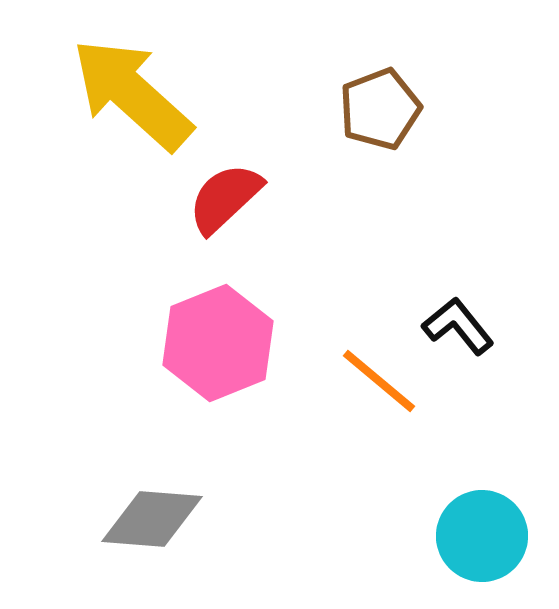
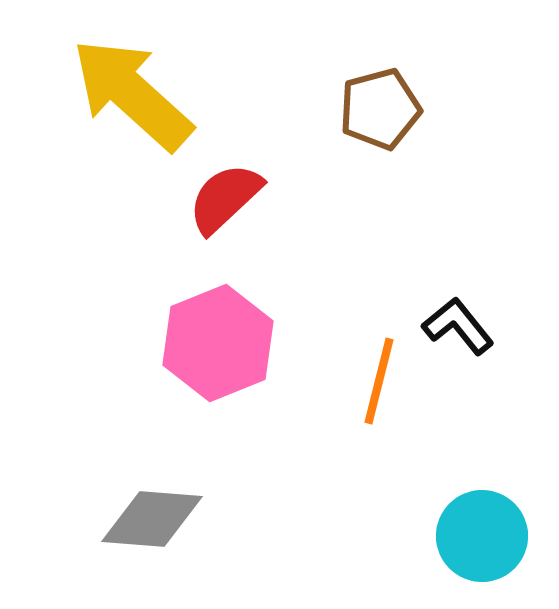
brown pentagon: rotated 6 degrees clockwise
orange line: rotated 64 degrees clockwise
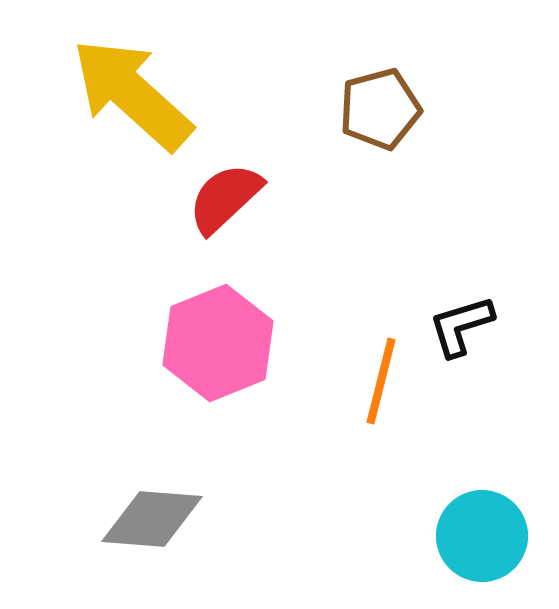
black L-shape: moved 3 px right; rotated 68 degrees counterclockwise
orange line: moved 2 px right
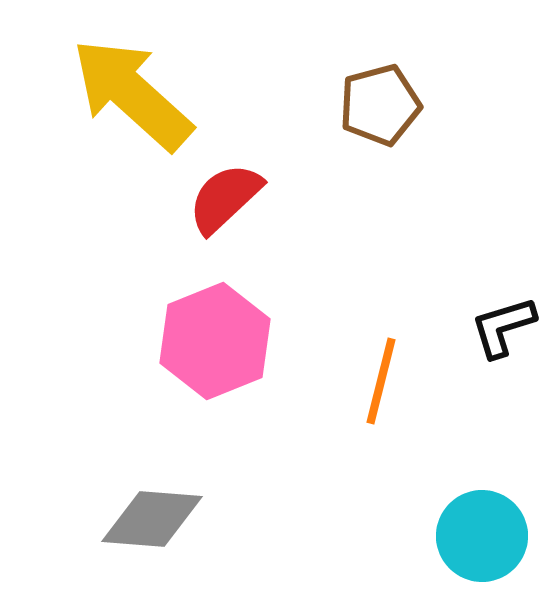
brown pentagon: moved 4 px up
black L-shape: moved 42 px right, 1 px down
pink hexagon: moved 3 px left, 2 px up
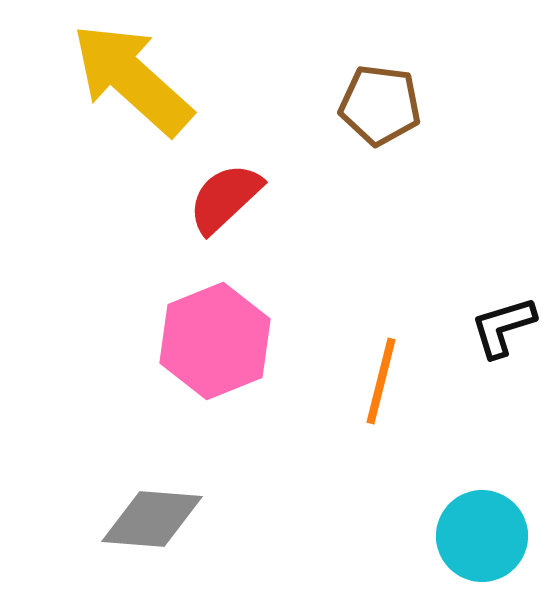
yellow arrow: moved 15 px up
brown pentagon: rotated 22 degrees clockwise
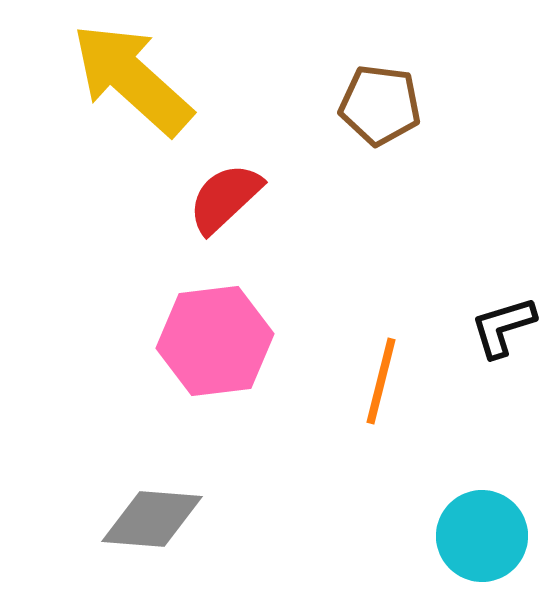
pink hexagon: rotated 15 degrees clockwise
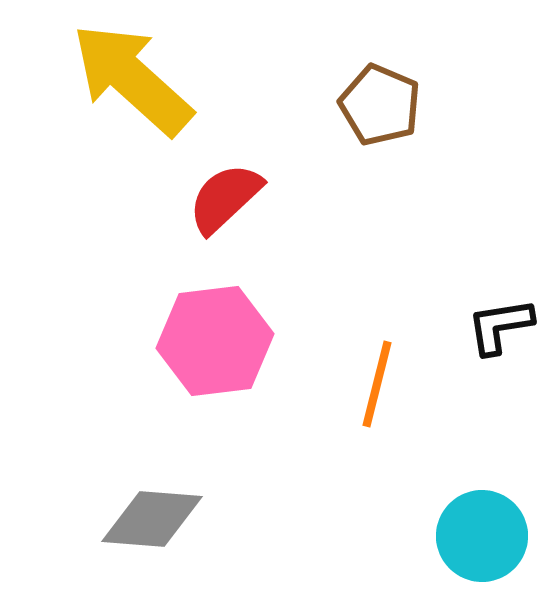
brown pentagon: rotated 16 degrees clockwise
black L-shape: moved 3 px left, 1 px up; rotated 8 degrees clockwise
orange line: moved 4 px left, 3 px down
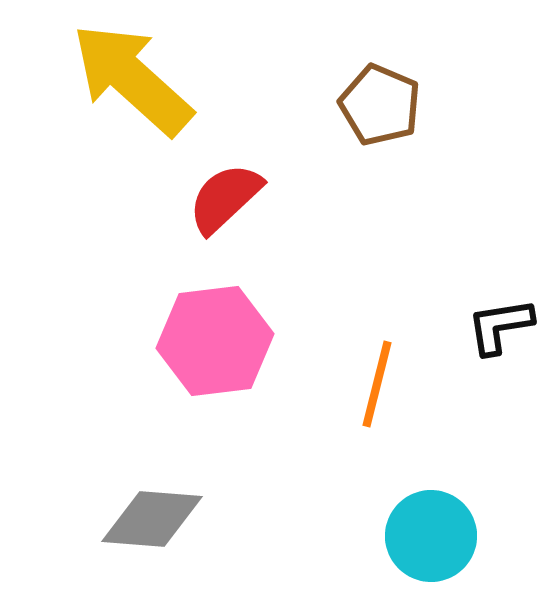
cyan circle: moved 51 px left
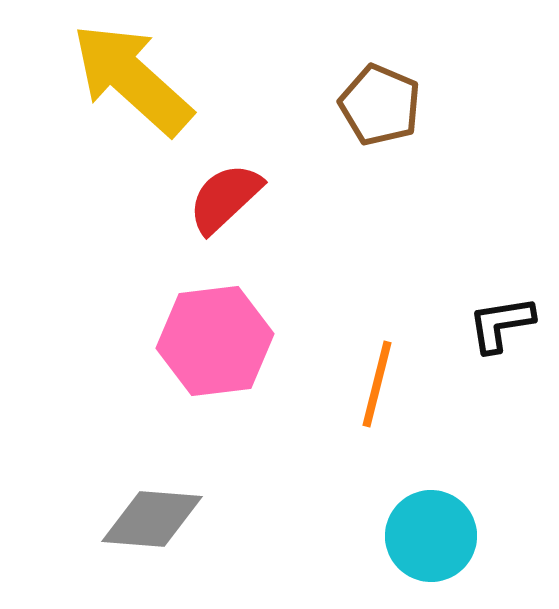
black L-shape: moved 1 px right, 2 px up
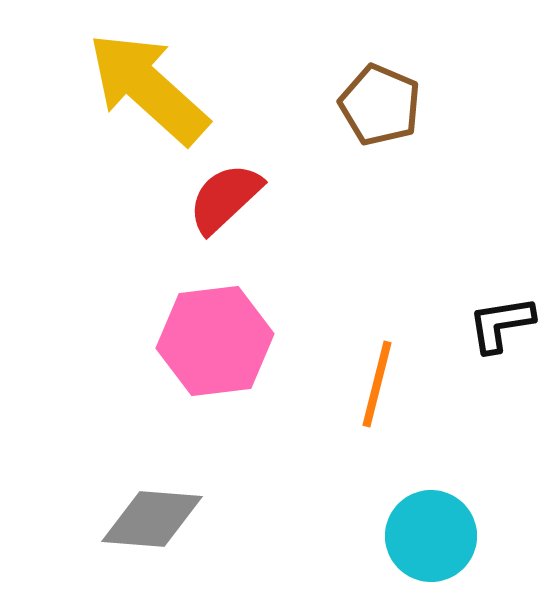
yellow arrow: moved 16 px right, 9 px down
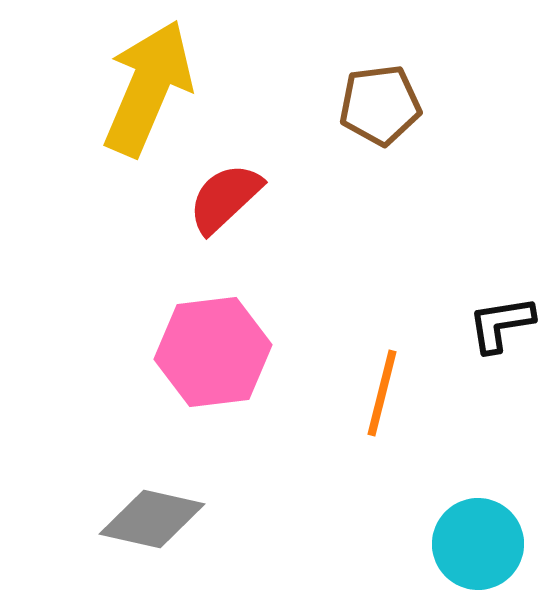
yellow arrow: rotated 71 degrees clockwise
brown pentagon: rotated 30 degrees counterclockwise
pink hexagon: moved 2 px left, 11 px down
orange line: moved 5 px right, 9 px down
gray diamond: rotated 8 degrees clockwise
cyan circle: moved 47 px right, 8 px down
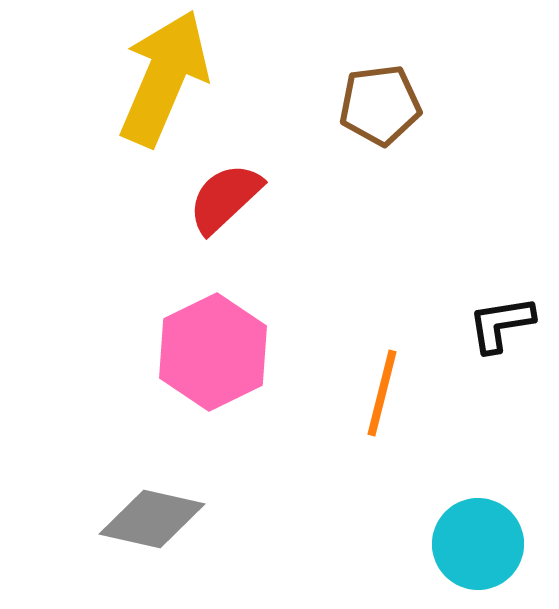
yellow arrow: moved 16 px right, 10 px up
pink hexagon: rotated 19 degrees counterclockwise
